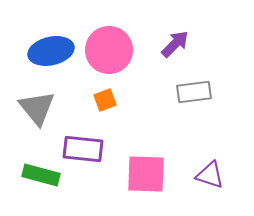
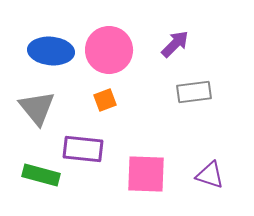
blue ellipse: rotated 18 degrees clockwise
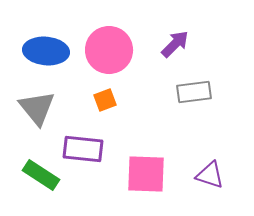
blue ellipse: moved 5 px left
green rectangle: rotated 18 degrees clockwise
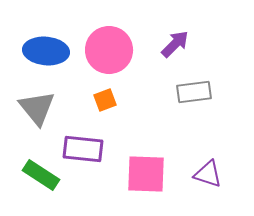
purple triangle: moved 2 px left, 1 px up
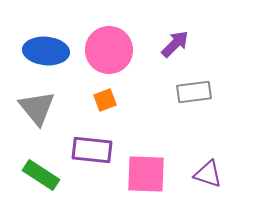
purple rectangle: moved 9 px right, 1 px down
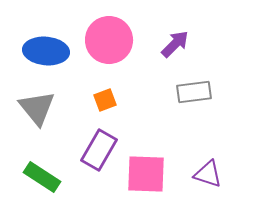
pink circle: moved 10 px up
purple rectangle: moved 7 px right; rotated 66 degrees counterclockwise
green rectangle: moved 1 px right, 2 px down
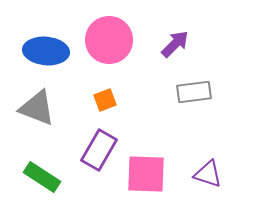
gray triangle: rotated 30 degrees counterclockwise
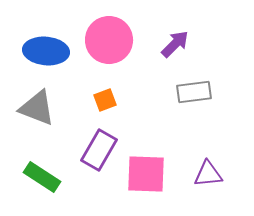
purple triangle: rotated 24 degrees counterclockwise
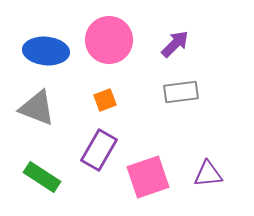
gray rectangle: moved 13 px left
pink square: moved 2 px right, 3 px down; rotated 21 degrees counterclockwise
